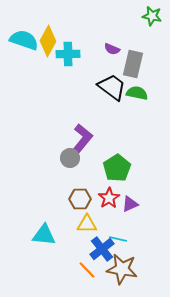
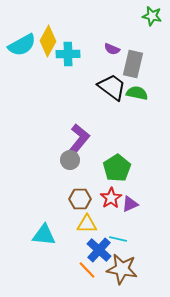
cyan semicircle: moved 2 px left, 5 px down; rotated 132 degrees clockwise
purple L-shape: moved 3 px left
gray circle: moved 2 px down
red star: moved 2 px right
blue cross: moved 3 px left, 1 px down; rotated 10 degrees counterclockwise
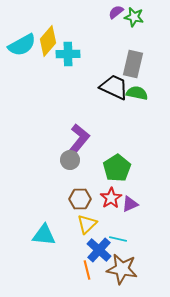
green star: moved 18 px left, 1 px down
yellow diamond: rotated 12 degrees clockwise
purple semicircle: moved 4 px right, 37 px up; rotated 119 degrees clockwise
black trapezoid: moved 2 px right; rotated 12 degrees counterclockwise
yellow triangle: rotated 45 degrees counterclockwise
orange line: rotated 30 degrees clockwise
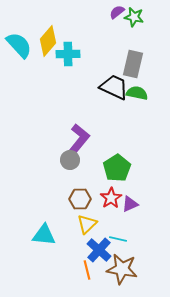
purple semicircle: moved 1 px right
cyan semicircle: moved 3 px left; rotated 104 degrees counterclockwise
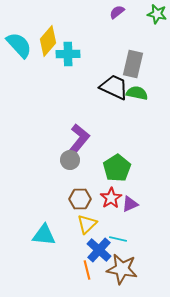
green star: moved 23 px right, 3 px up
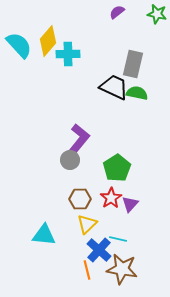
purple triangle: rotated 24 degrees counterclockwise
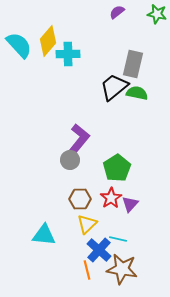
black trapezoid: rotated 64 degrees counterclockwise
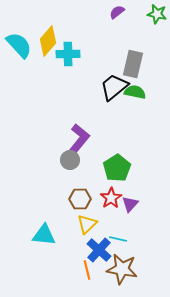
green semicircle: moved 2 px left, 1 px up
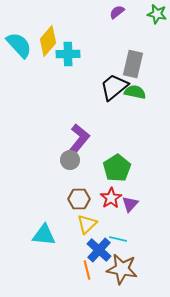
brown hexagon: moved 1 px left
